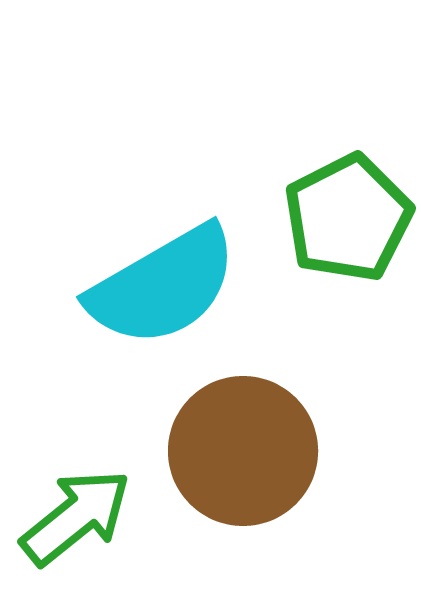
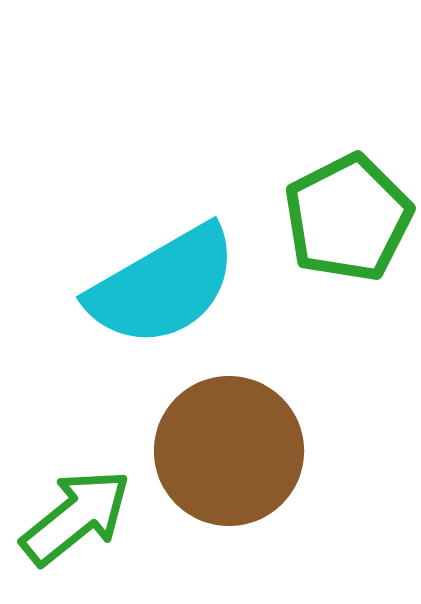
brown circle: moved 14 px left
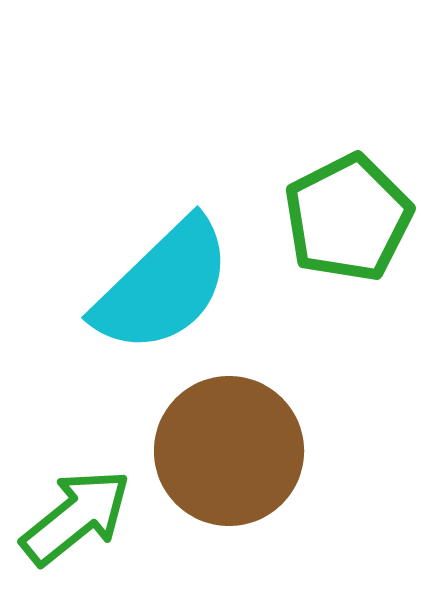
cyan semicircle: rotated 14 degrees counterclockwise
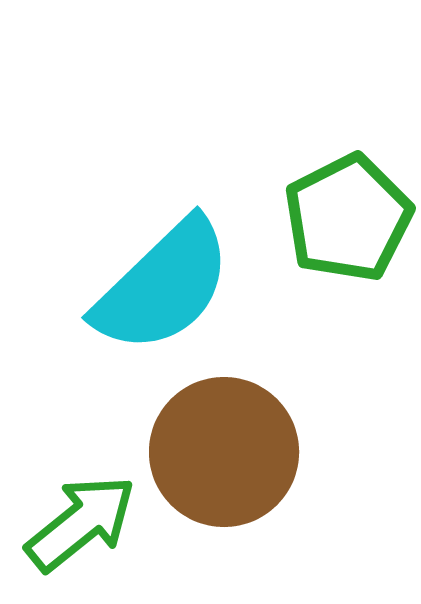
brown circle: moved 5 px left, 1 px down
green arrow: moved 5 px right, 6 px down
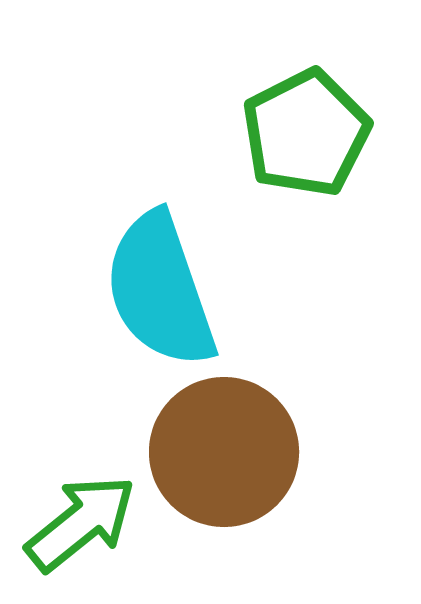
green pentagon: moved 42 px left, 85 px up
cyan semicircle: moved 3 px left, 4 px down; rotated 115 degrees clockwise
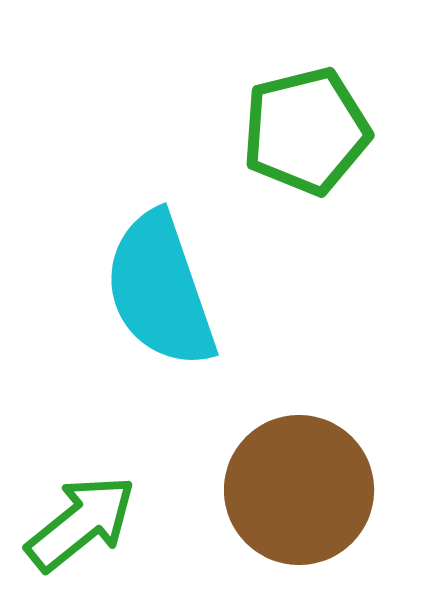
green pentagon: moved 2 px up; rotated 13 degrees clockwise
brown circle: moved 75 px right, 38 px down
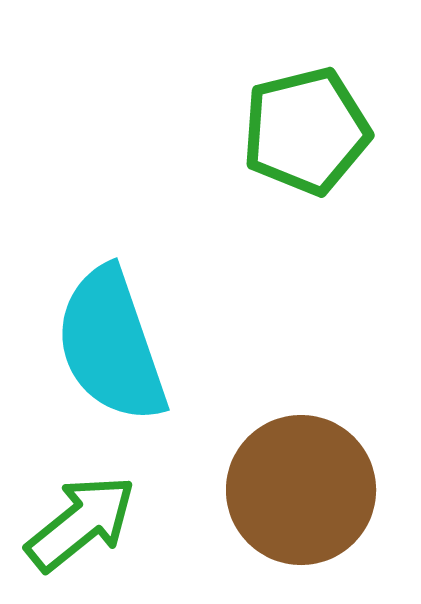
cyan semicircle: moved 49 px left, 55 px down
brown circle: moved 2 px right
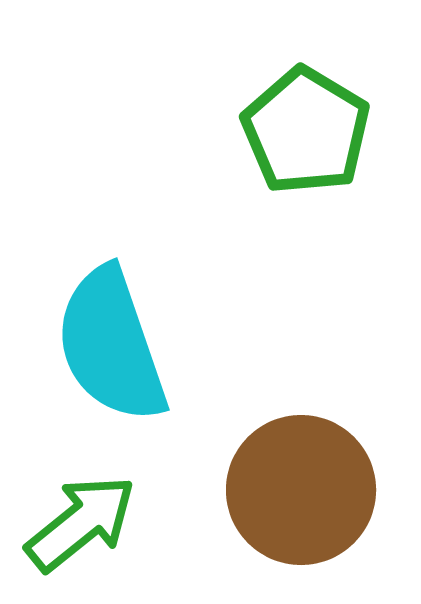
green pentagon: rotated 27 degrees counterclockwise
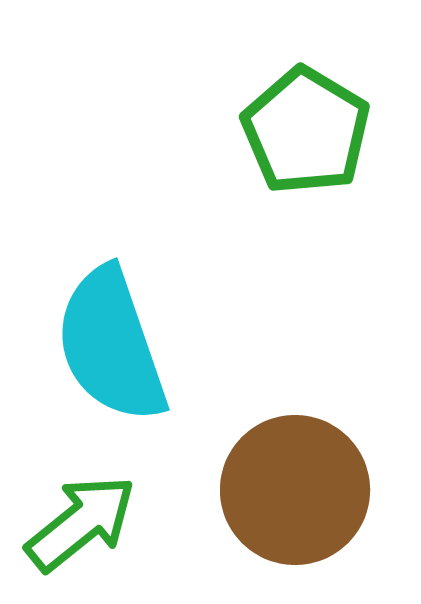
brown circle: moved 6 px left
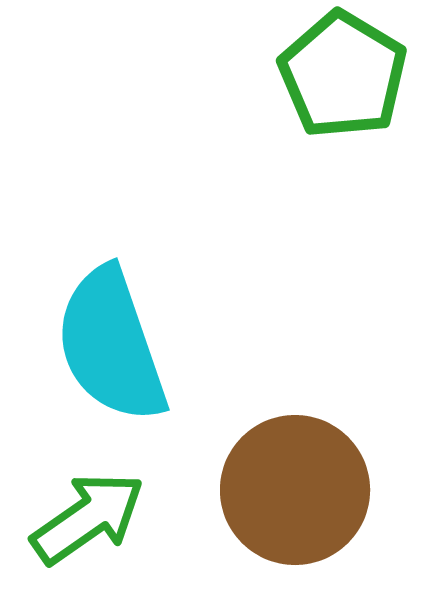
green pentagon: moved 37 px right, 56 px up
green arrow: moved 7 px right, 5 px up; rotated 4 degrees clockwise
